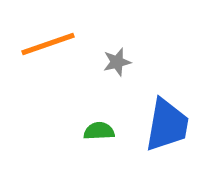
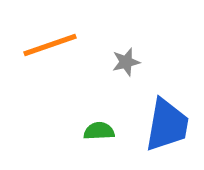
orange line: moved 2 px right, 1 px down
gray star: moved 9 px right
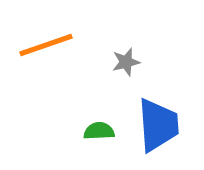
orange line: moved 4 px left
blue trapezoid: moved 9 px left; rotated 14 degrees counterclockwise
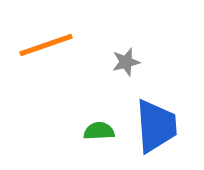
blue trapezoid: moved 2 px left, 1 px down
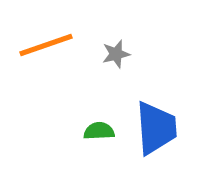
gray star: moved 10 px left, 8 px up
blue trapezoid: moved 2 px down
